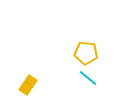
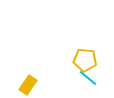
yellow pentagon: moved 1 px left, 7 px down
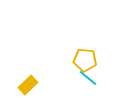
yellow rectangle: rotated 12 degrees clockwise
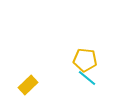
cyan line: moved 1 px left
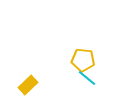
yellow pentagon: moved 2 px left
